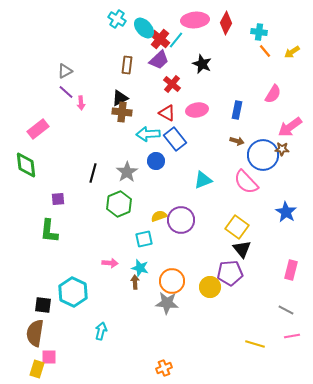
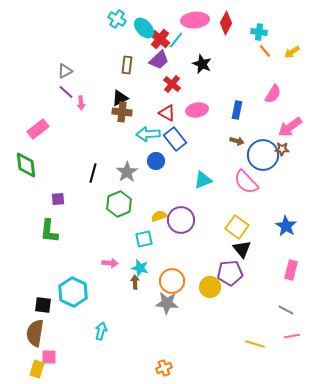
blue star at (286, 212): moved 14 px down
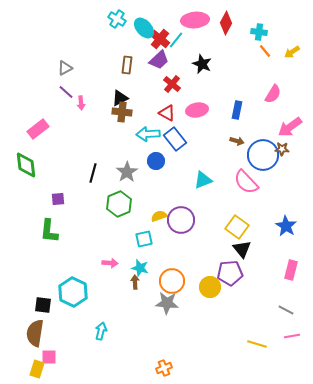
gray triangle at (65, 71): moved 3 px up
yellow line at (255, 344): moved 2 px right
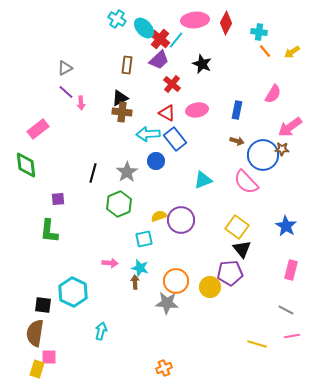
orange circle at (172, 281): moved 4 px right
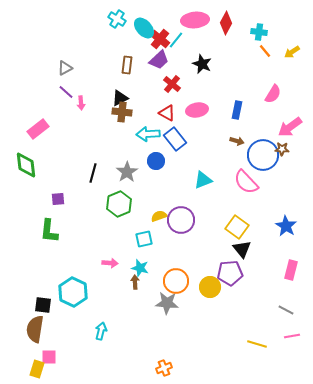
brown semicircle at (35, 333): moved 4 px up
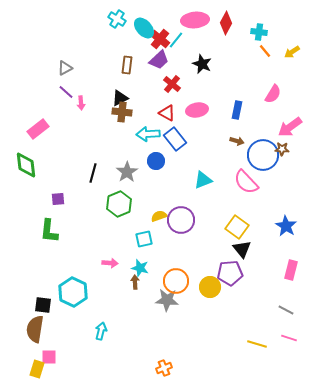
gray star at (167, 303): moved 3 px up
pink line at (292, 336): moved 3 px left, 2 px down; rotated 28 degrees clockwise
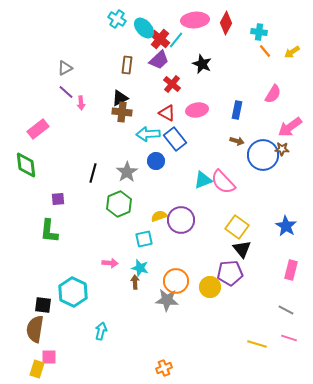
pink semicircle at (246, 182): moved 23 px left
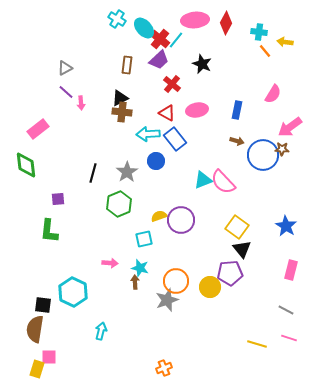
yellow arrow at (292, 52): moved 7 px left, 10 px up; rotated 42 degrees clockwise
gray star at (167, 300): rotated 25 degrees counterclockwise
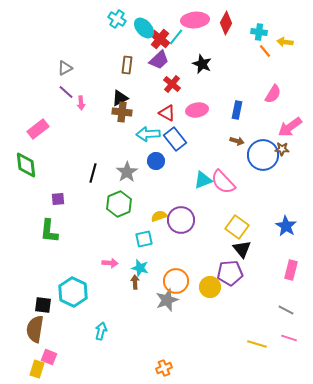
cyan line at (176, 40): moved 3 px up
pink square at (49, 357): rotated 21 degrees clockwise
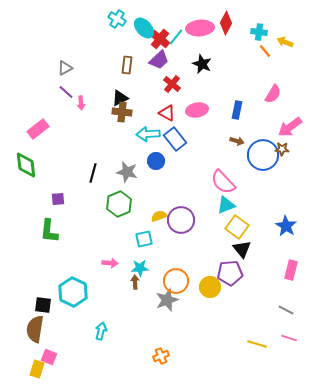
pink ellipse at (195, 20): moved 5 px right, 8 px down
yellow arrow at (285, 42): rotated 14 degrees clockwise
gray star at (127, 172): rotated 25 degrees counterclockwise
cyan triangle at (203, 180): moved 23 px right, 25 px down
cyan star at (140, 268): rotated 18 degrees counterclockwise
orange cross at (164, 368): moved 3 px left, 12 px up
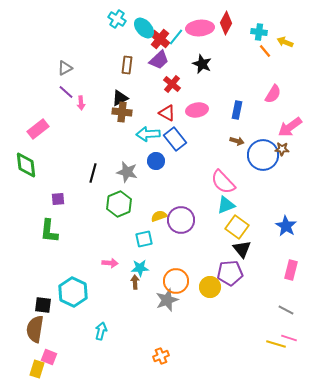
yellow line at (257, 344): moved 19 px right
